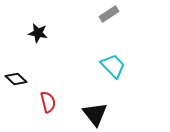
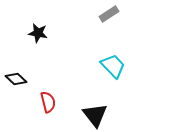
black triangle: moved 1 px down
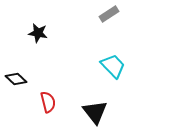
black triangle: moved 3 px up
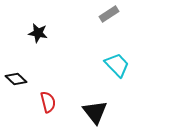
cyan trapezoid: moved 4 px right, 1 px up
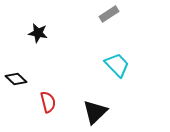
black triangle: rotated 24 degrees clockwise
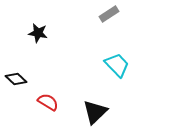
red semicircle: rotated 45 degrees counterclockwise
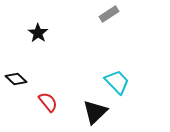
black star: rotated 24 degrees clockwise
cyan trapezoid: moved 17 px down
red semicircle: rotated 20 degrees clockwise
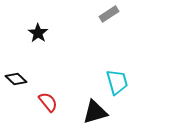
cyan trapezoid: rotated 28 degrees clockwise
black triangle: rotated 28 degrees clockwise
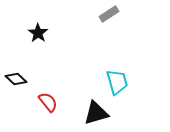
black triangle: moved 1 px right, 1 px down
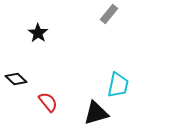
gray rectangle: rotated 18 degrees counterclockwise
cyan trapezoid: moved 1 px right, 3 px down; rotated 28 degrees clockwise
